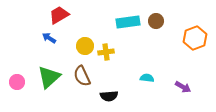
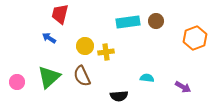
red trapezoid: moved 1 px right, 1 px up; rotated 45 degrees counterclockwise
black semicircle: moved 10 px right
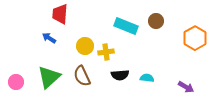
red trapezoid: rotated 10 degrees counterclockwise
cyan rectangle: moved 2 px left, 4 px down; rotated 30 degrees clockwise
orange hexagon: rotated 10 degrees counterclockwise
pink circle: moved 1 px left
purple arrow: moved 3 px right
black semicircle: moved 1 px right, 21 px up
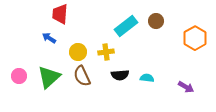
cyan rectangle: rotated 60 degrees counterclockwise
yellow circle: moved 7 px left, 6 px down
pink circle: moved 3 px right, 6 px up
